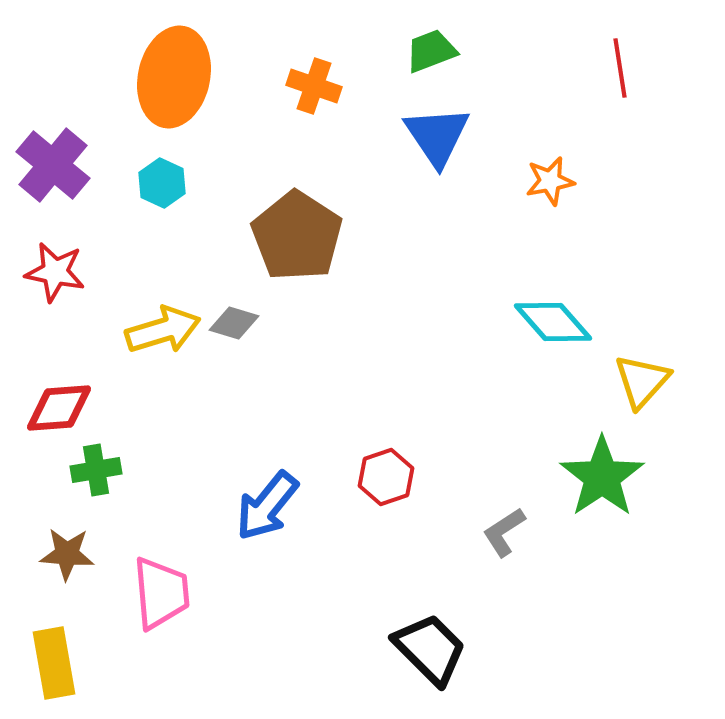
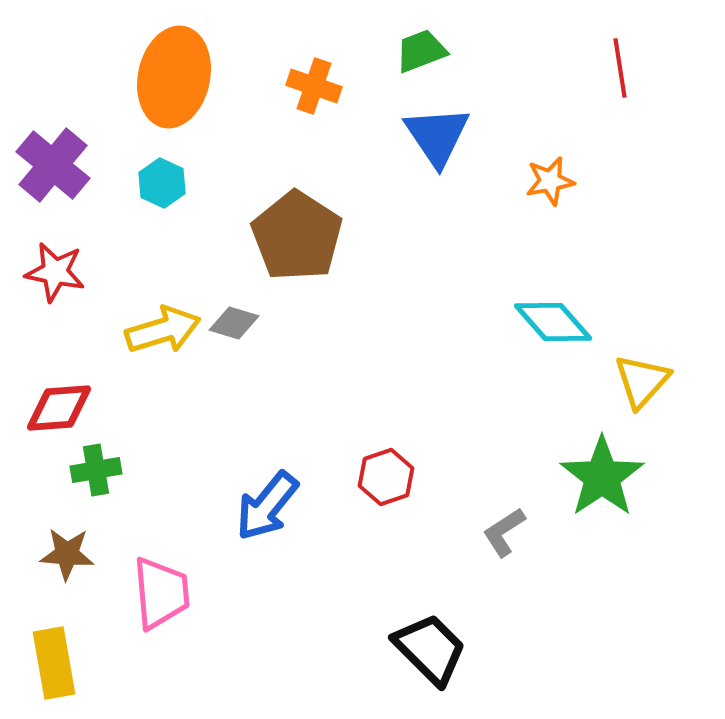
green trapezoid: moved 10 px left
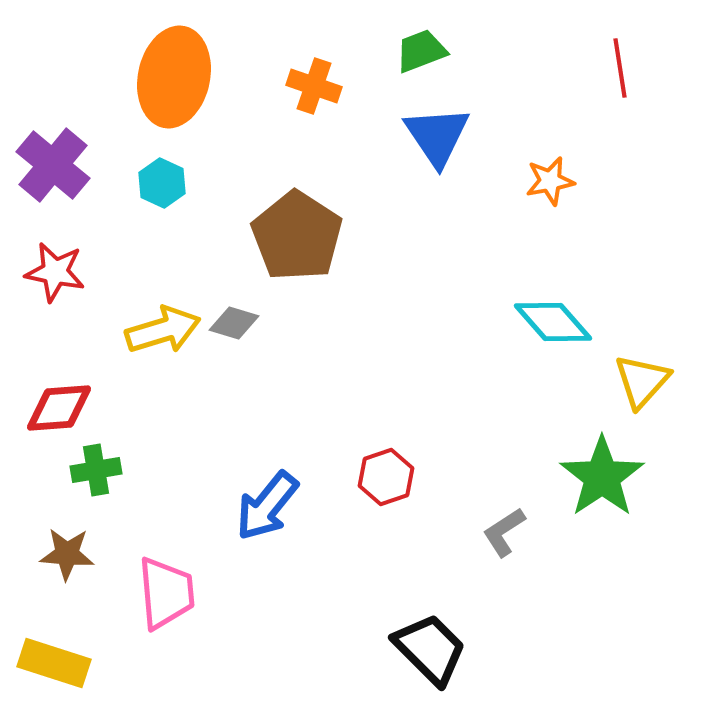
pink trapezoid: moved 5 px right
yellow rectangle: rotated 62 degrees counterclockwise
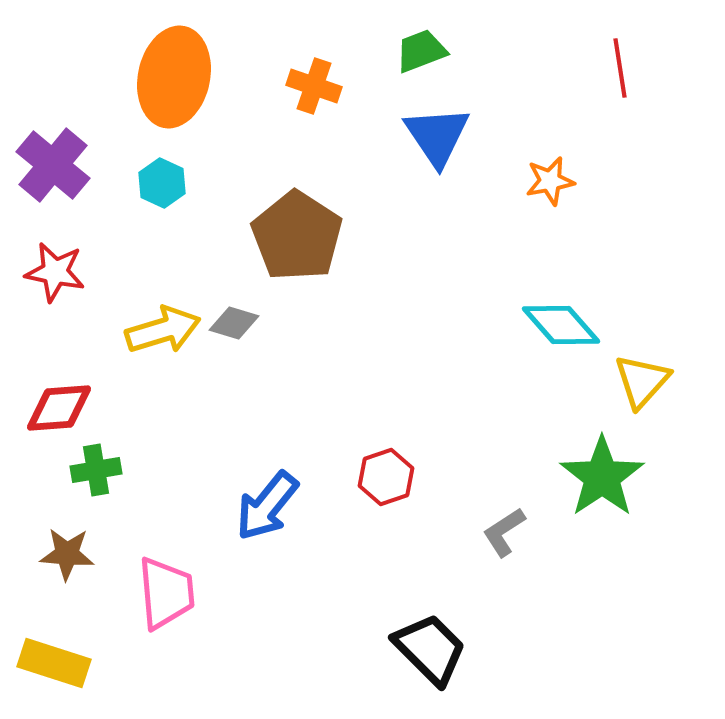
cyan diamond: moved 8 px right, 3 px down
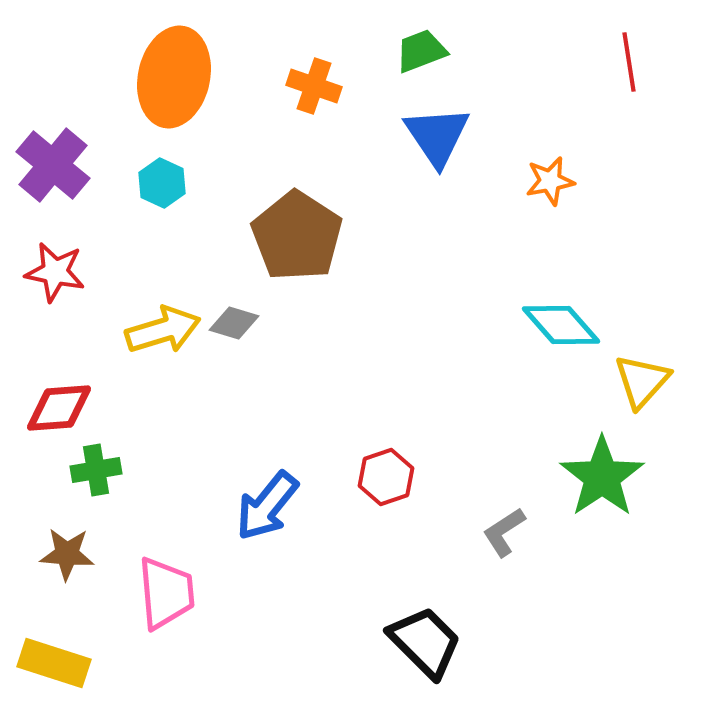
red line: moved 9 px right, 6 px up
black trapezoid: moved 5 px left, 7 px up
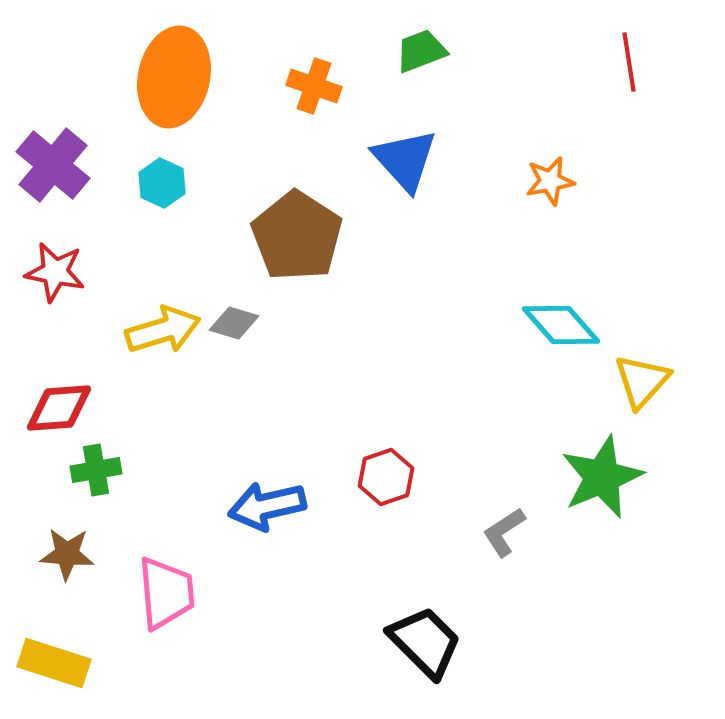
blue triangle: moved 32 px left, 24 px down; rotated 8 degrees counterclockwise
green star: rotated 12 degrees clockwise
blue arrow: rotated 38 degrees clockwise
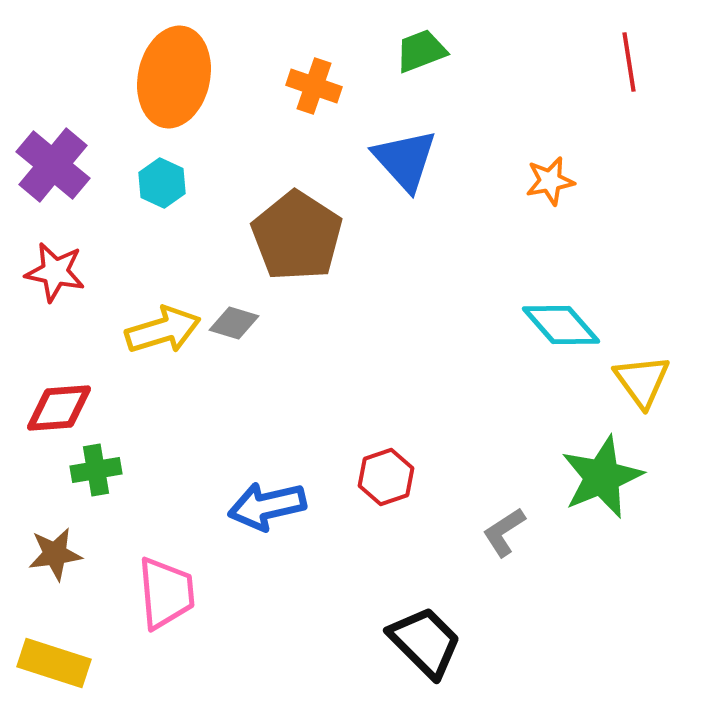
yellow triangle: rotated 18 degrees counterclockwise
brown star: moved 12 px left; rotated 12 degrees counterclockwise
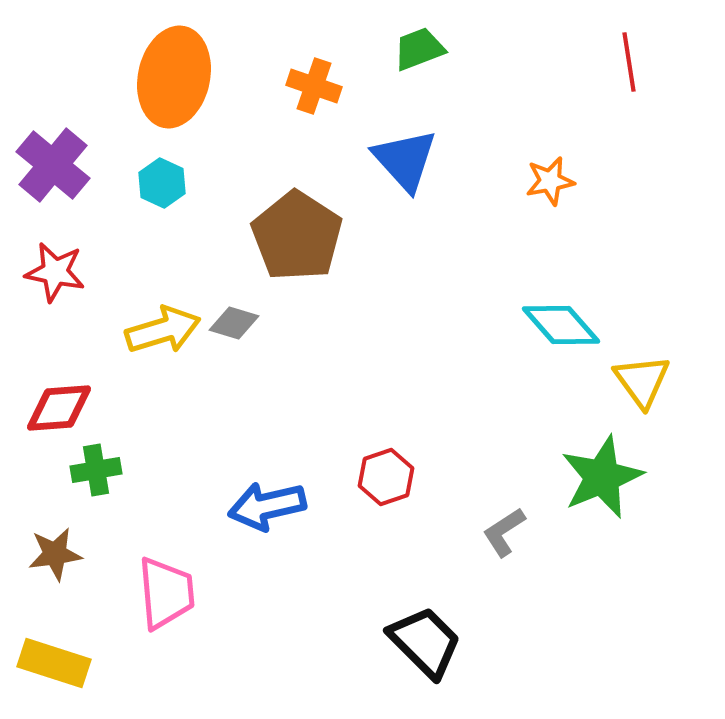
green trapezoid: moved 2 px left, 2 px up
